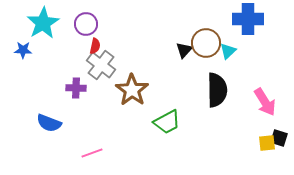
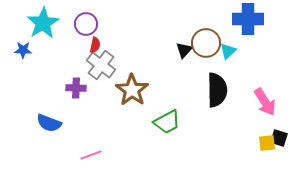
red semicircle: moved 1 px up
pink line: moved 1 px left, 2 px down
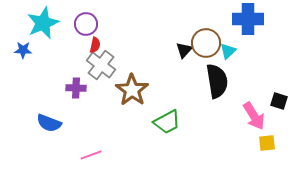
cyan star: rotated 8 degrees clockwise
black semicircle: moved 9 px up; rotated 8 degrees counterclockwise
pink arrow: moved 11 px left, 14 px down
black square: moved 37 px up
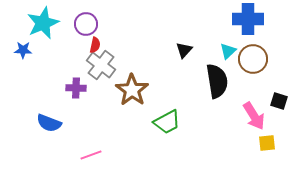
brown circle: moved 47 px right, 16 px down
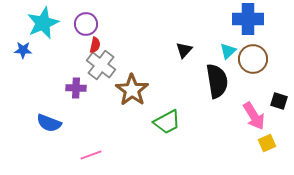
yellow square: rotated 18 degrees counterclockwise
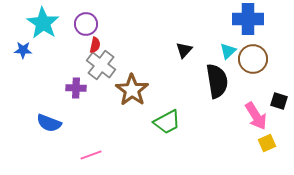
cyan star: rotated 16 degrees counterclockwise
pink arrow: moved 2 px right
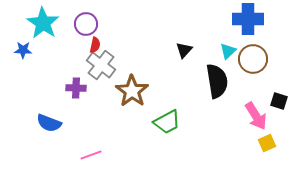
brown star: moved 1 px down
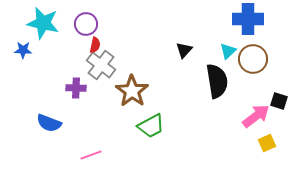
cyan star: rotated 20 degrees counterclockwise
pink arrow: rotated 96 degrees counterclockwise
green trapezoid: moved 16 px left, 4 px down
